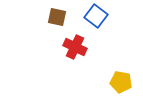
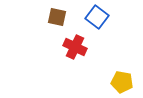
blue square: moved 1 px right, 1 px down
yellow pentagon: moved 1 px right
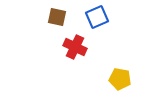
blue square: rotated 30 degrees clockwise
yellow pentagon: moved 2 px left, 3 px up
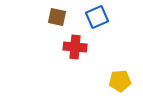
red cross: rotated 20 degrees counterclockwise
yellow pentagon: moved 2 px down; rotated 15 degrees counterclockwise
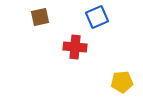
brown square: moved 17 px left; rotated 24 degrees counterclockwise
yellow pentagon: moved 2 px right, 1 px down
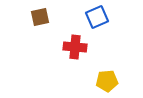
yellow pentagon: moved 15 px left, 1 px up
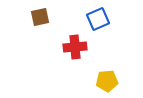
blue square: moved 1 px right, 2 px down
red cross: rotated 10 degrees counterclockwise
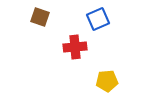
brown square: rotated 30 degrees clockwise
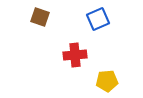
red cross: moved 8 px down
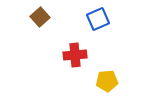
brown square: rotated 30 degrees clockwise
